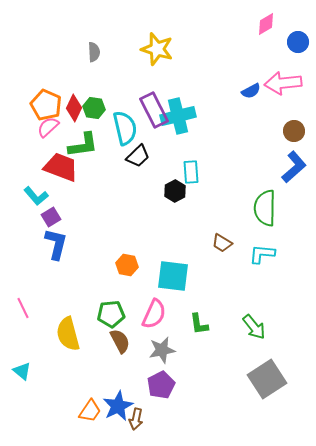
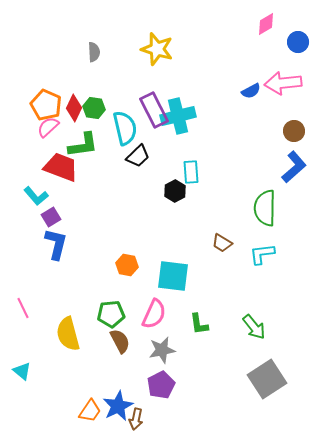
cyan L-shape at (262, 254): rotated 12 degrees counterclockwise
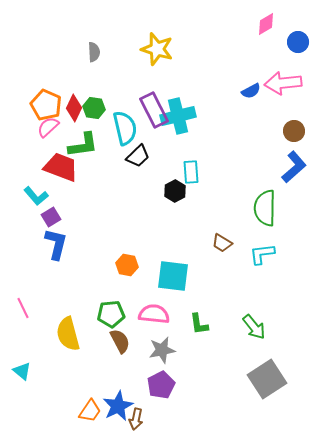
pink semicircle at (154, 314): rotated 108 degrees counterclockwise
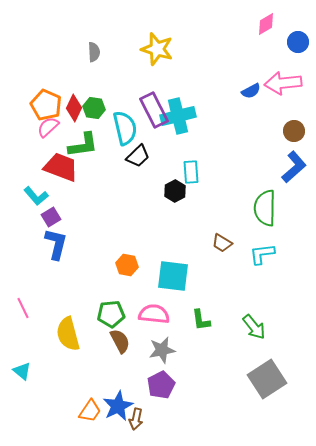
green L-shape at (199, 324): moved 2 px right, 4 px up
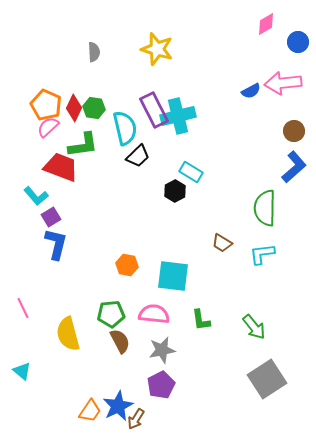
cyan rectangle at (191, 172): rotated 55 degrees counterclockwise
brown arrow at (136, 419): rotated 20 degrees clockwise
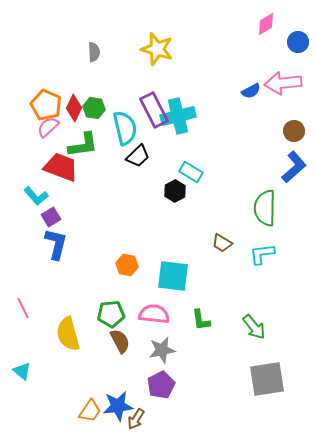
gray square at (267, 379): rotated 24 degrees clockwise
blue star at (118, 406): rotated 20 degrees clockwise
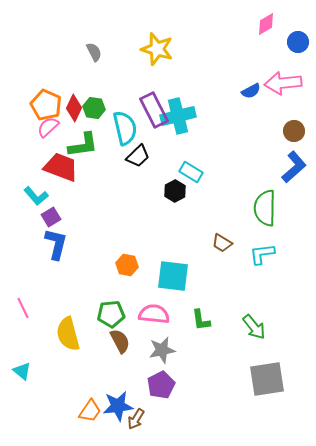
gray semicircle at (94, 52): rotated 24 degrees counterclockwise
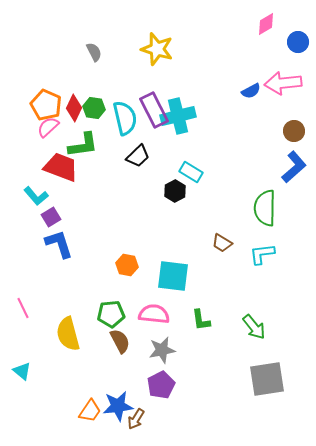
cyan semicircle at (125, 128): moved 10 px up
blue L-shape at (56, 244): moved 3 px right; rotated 32 degrees counterclockwise
